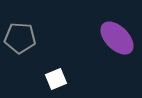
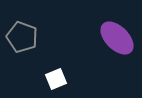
gray pentagon: moved 2 px right, 1 px up; rotated 16 degrees clockwise
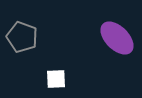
white square: rotated 20 degrees clockwise
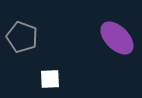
white square: moved 6 px left
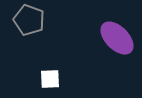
gray pentagon: moved 7 px right, 17 px up
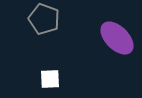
gray pentagon: moved 15 px right, 1 px up
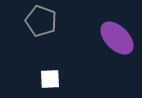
gray pentagon: moved 3 px left, 2 px down
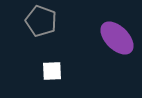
white square: moved 2 px right, 8 px up
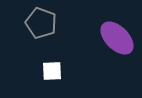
gray pentagon: moved 2 px down
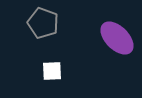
gray pentagon: moved 2 px right
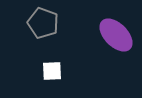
purple ellipse: moved 1 px left, 3 px up
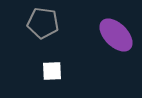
gray pentagon: rotated 12 degrees counterclockwise
